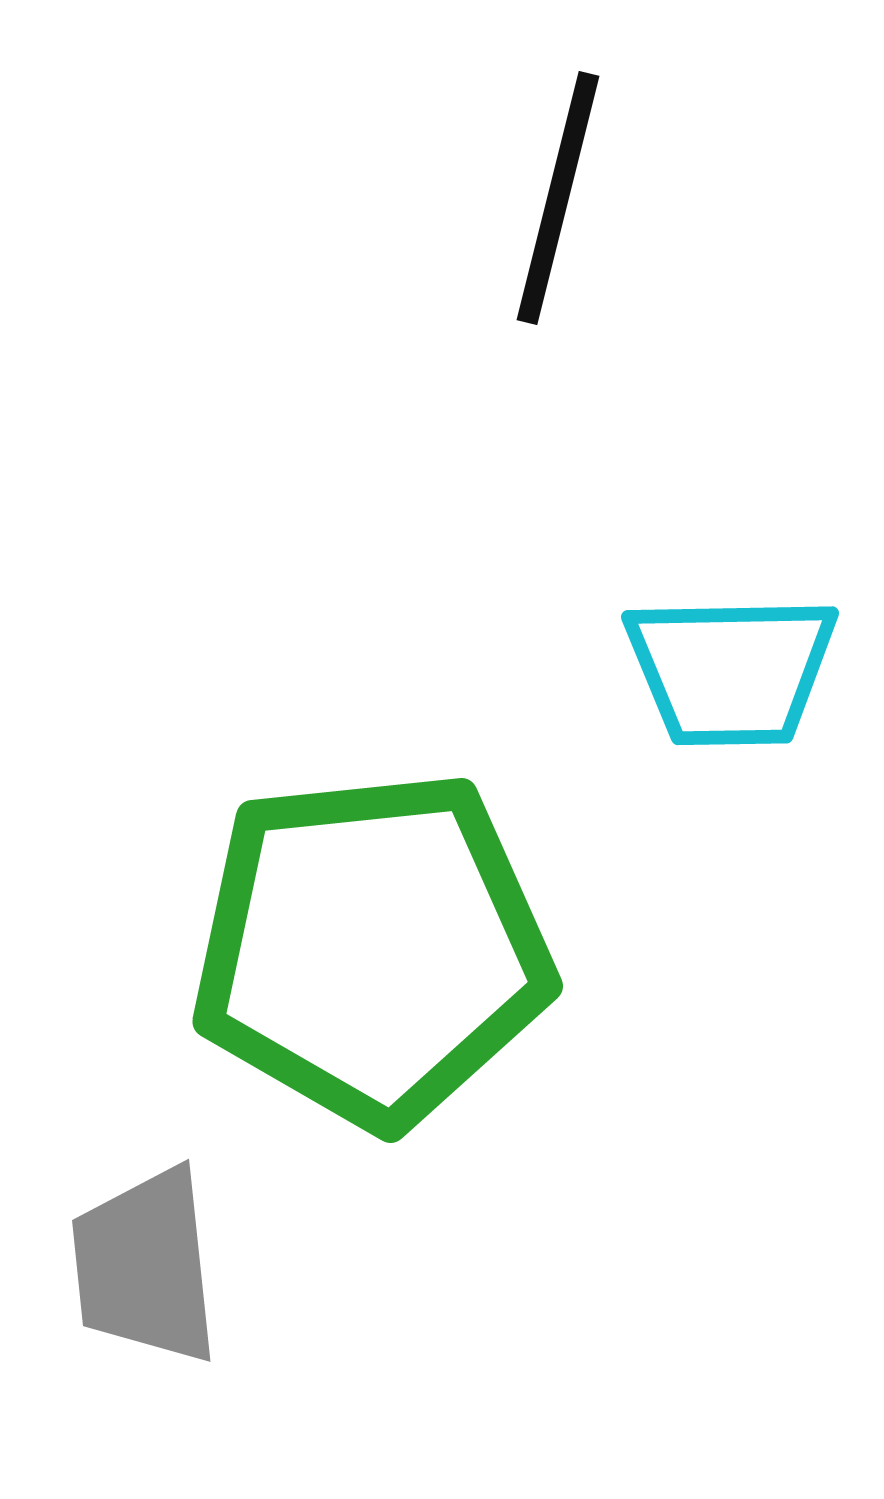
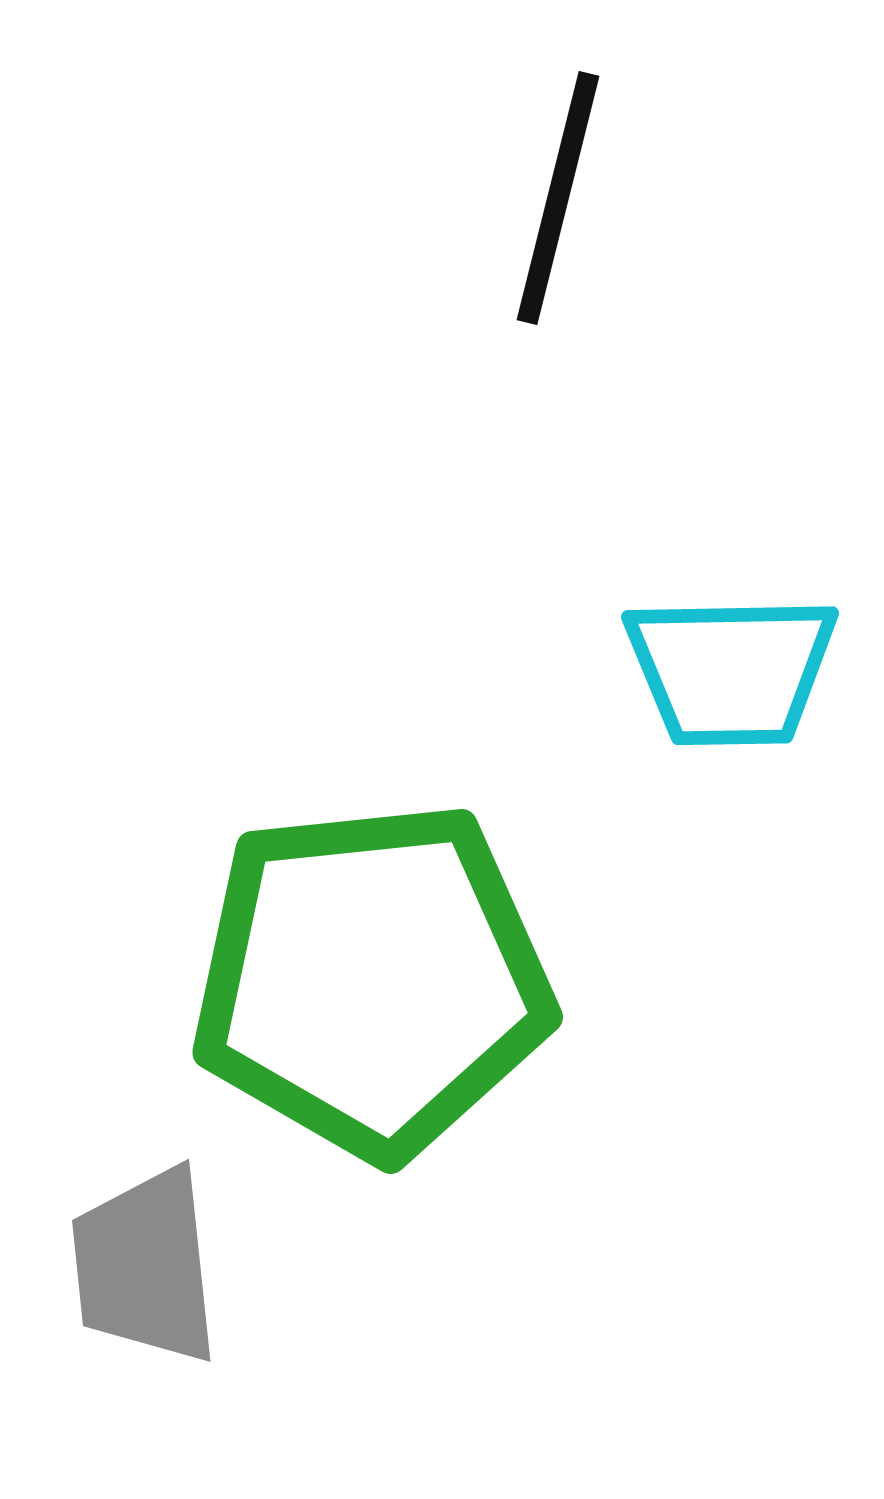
green pentagon: moved 31 px down
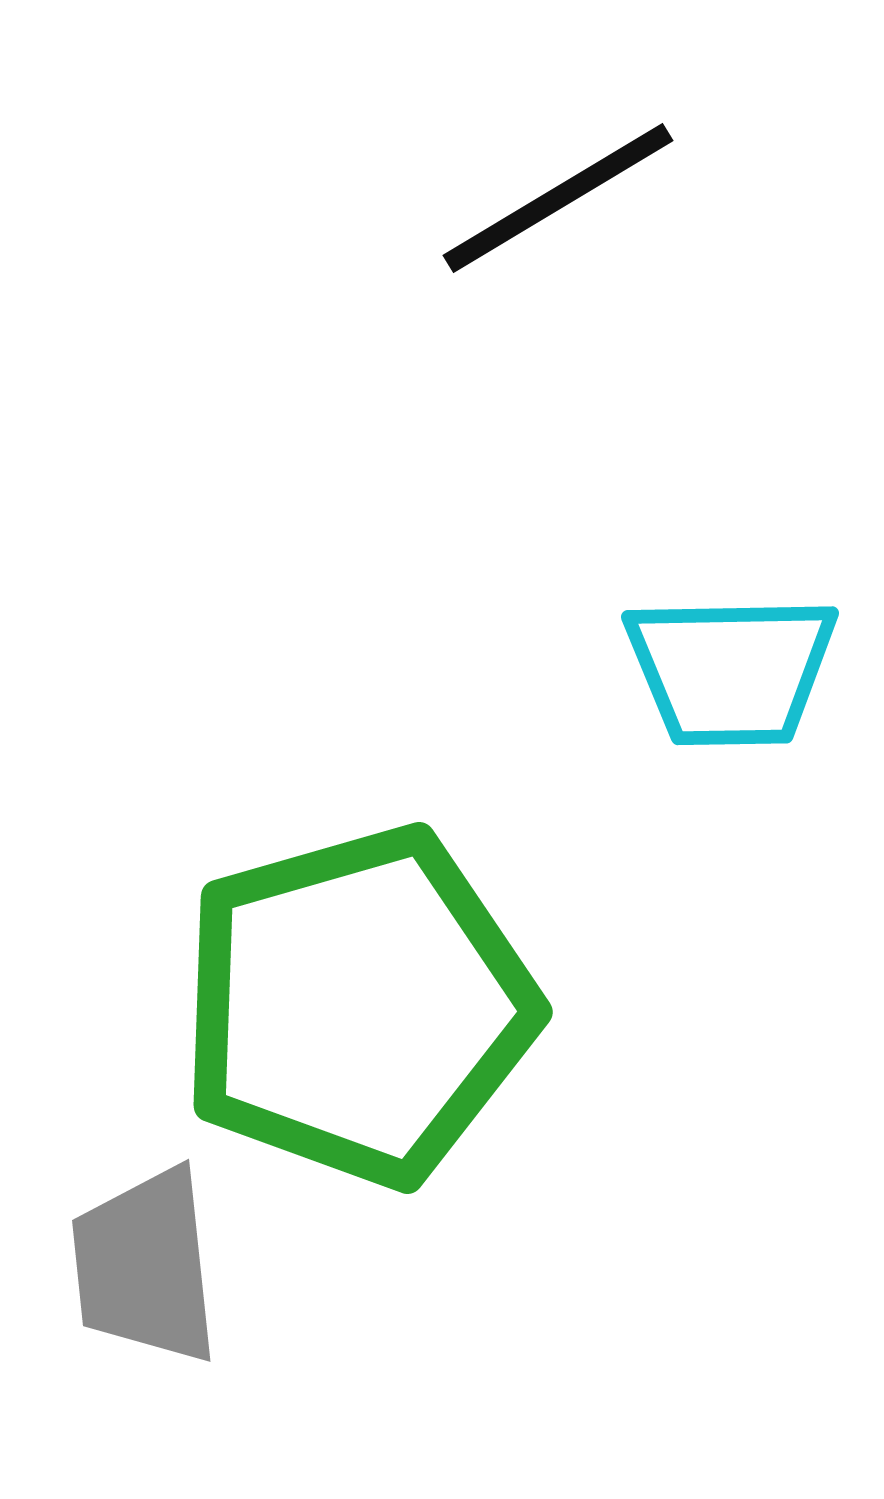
black line: rotated 45 degrees clockwise
green pentagon: moved 14 px left, 26 px down; rotated 10 degrees counterclockwise
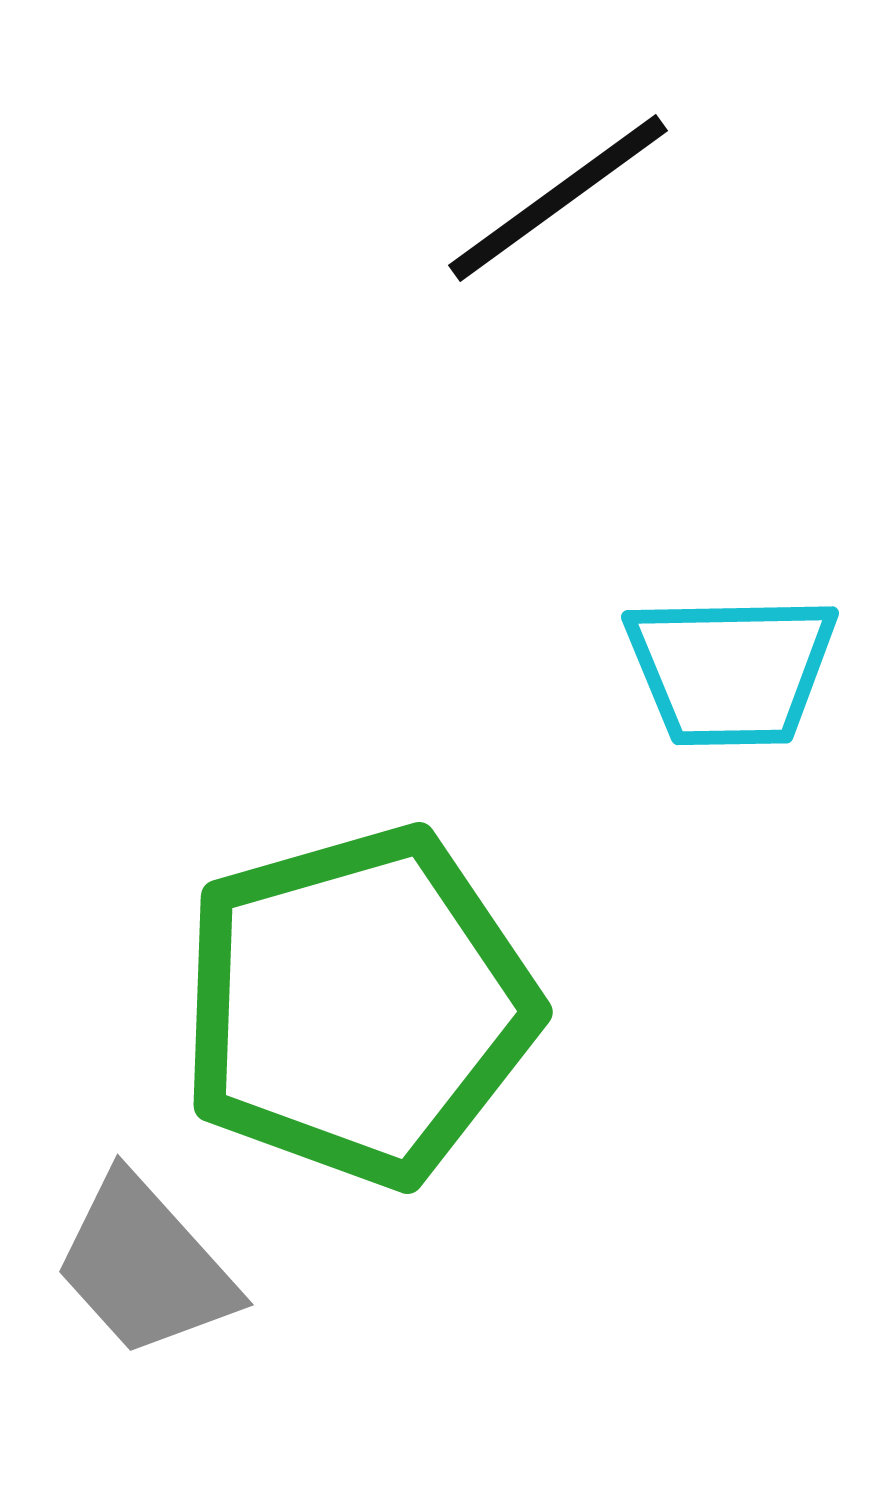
black line: rotated 5 degrees counterclockwise
gray trapezoid: rotated 36 degrees counterclockwise
